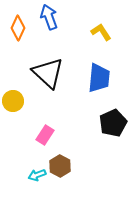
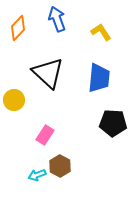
blue arrow: moved 8 px right, 2 px down
orange diamond: rotated 20 degrees clockwise
yellow circle: moved 1 px right, 1 px up
black pentagon: rotated 28 degrees clockwise
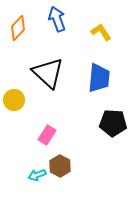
pink rectangle: moved 2 px right
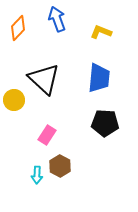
yellow L-shape: rotated 35 degrees counterclockwise
black triangle: moved 4 px left, 6 px down
black pentagon: moved 8 px left
cyan arrow: rotated 66 degrees counterclockwise
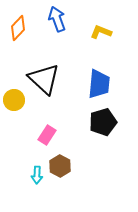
blue trapezoid: moved 6 px down
black pentagon: moved 2 px left, 1 px up; rotated 20 degrees counterclockwise
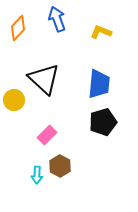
pink rectangle: rotated 12 degrees clockwise
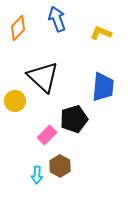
yellow L-shape: moved 1 px down
black triangle: moved 1 px left, 2 px up
blue trapezoid: moved 4 px right, 3 px down
yellow circle: moved 1 px right, 1 px down
black pentagon: moved 29 px left, 3 px up
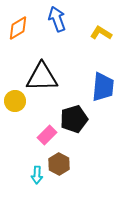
orange diamond: rotated 15 degrees clockwise
yellow L-shape: rotated 10 degrees clockwise
black triangle: moved 1 px left; rotated 44 degrees counterclockwise
brown hexagon: moved 1 px left, 2 px up
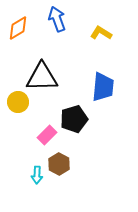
yellow circle: moved 3 px right, 1 px down
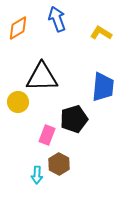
pink rectangle: rotated 24 degrees counterclockwise
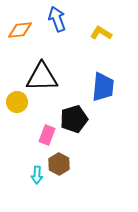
orange diamond: moved 2 px right, 2 px down; rotated 25 degrees clockwise
yellow circle: moved 1 px left
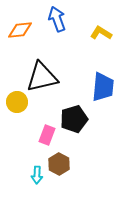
black triangle: rotated 12 degrees counterclockwise
